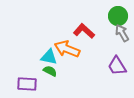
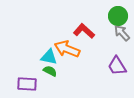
gray arrow: rotated 12 degrees counterclockwise
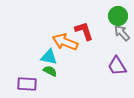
red L-shape: rotated 30 degrees clockwise
orange arrow: moved 2 px left, 7 px up
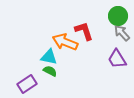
purple trapezoid: moved 7 px up
purple rectangle: rotated 36 degrees counterclockwise
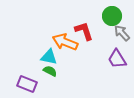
green circle: moved 6 px left
purple rectangle: rotated 54 degrees clockwise
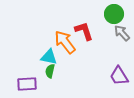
green circle: moved 2 px right, 2 px up
orange arrow: rotated 30 degrees clockwise
purple trapezoid: moved 2 px right, 17 px down
green semicircle: rotated 104 degrees counterclockwise
purple rectangle: rotated 24 degrees counterclockwise
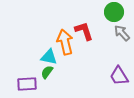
green circle: moved 2 px up
orange arrow: rotated 25 degrees clockwise
green semicircle: moved 3 px left, 1 px down; rotated 24 degrees clockwise
